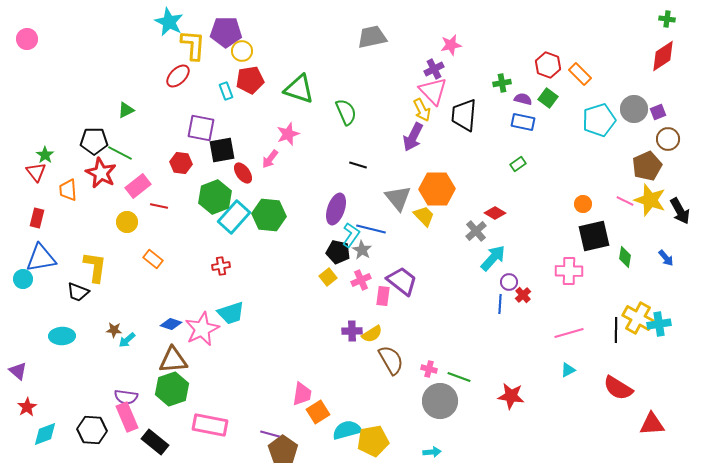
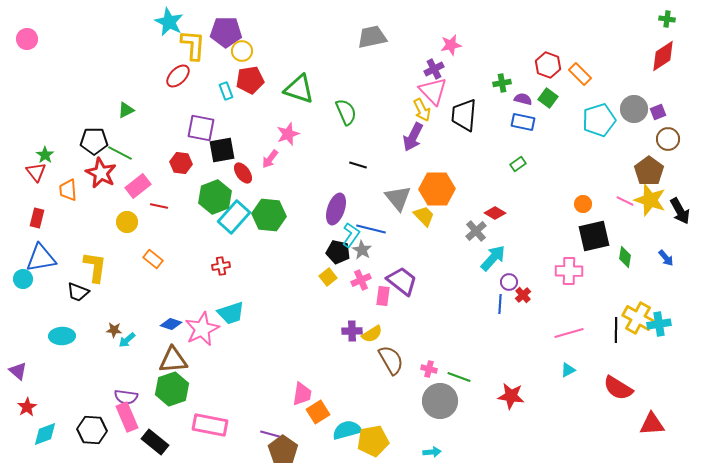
brown pentagon at (647, 166): moved 2 px right, 5 px down; rotated 12 degrees counterclockwise
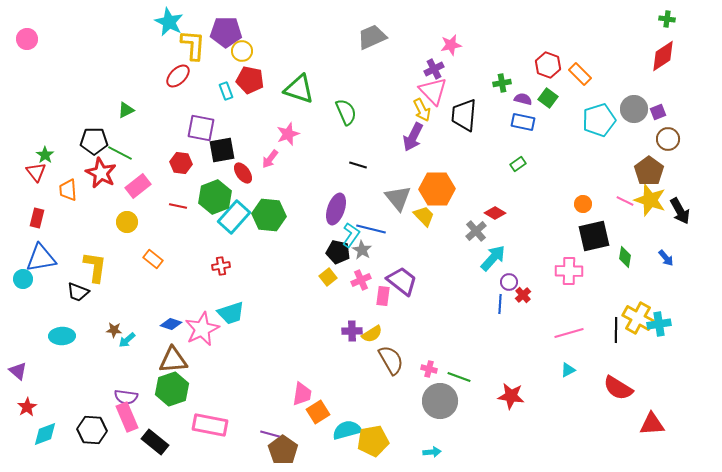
gray trapezoid at (372, 37): rotated 12 degrees counterclockwise
red pentagon at (250, 80): rotated 20 degrees clockwise
red line at (159, 206): moved 19 px right
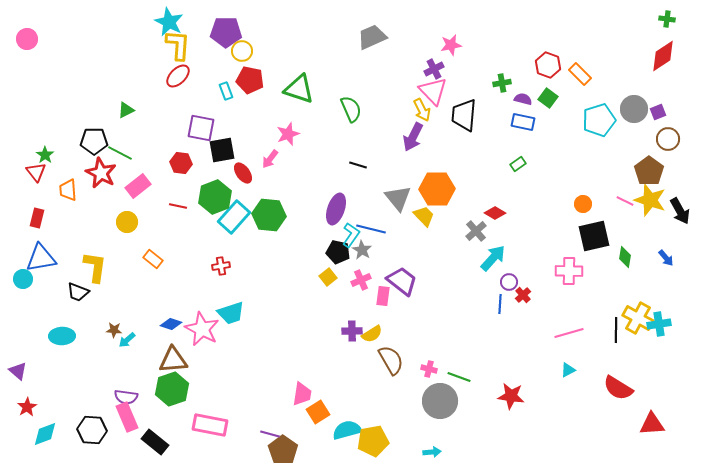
yellow L-shape at (193, 45): moved 15 px left
green semicircle at (346, 112): moved 5 px right, 3 px up
pink star at (202, 329): rotated 20 degrees counterclockwise
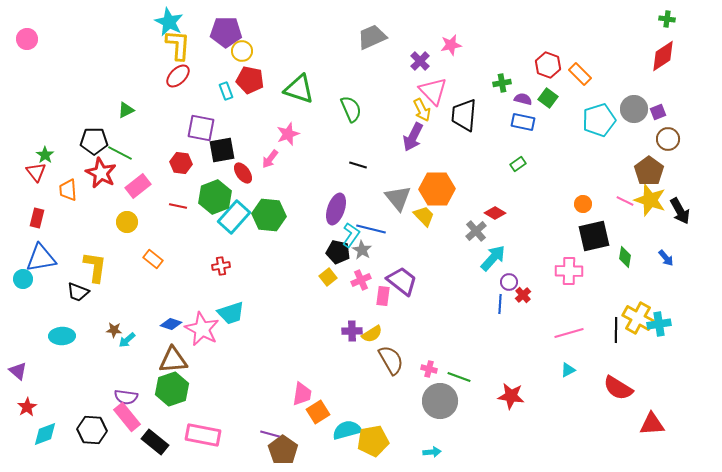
purple cross at (434, 69): moved 14 px left, 8 px up; rotated 18 degrees counterclockwise
pink rectangle at (127, 417): rotated 16 degrees counterclockwise
pink rectangle at (210, 425): moved 7 px left, 10 px down
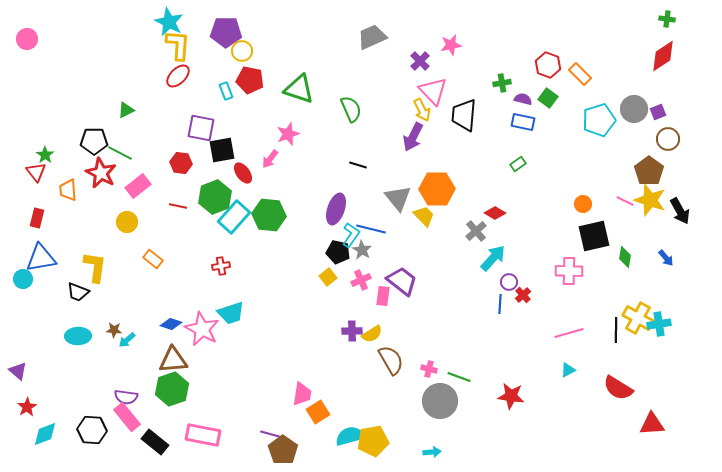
cyan ellipse at (62, 336): moved 16 px right
cyan semicircle at (347, 430): moved 3 px right, 6 px down
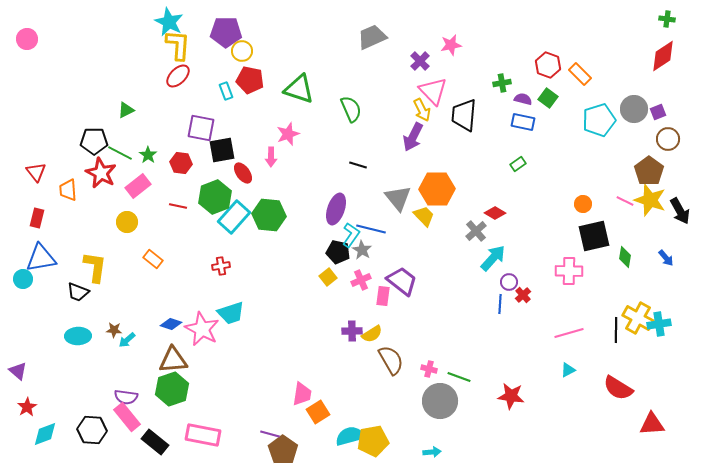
green star at (45, 155): moved 103 px right
pink arrow at (270, 159): moved 1 px right, 2 px up; rotated 36 degrees counterclockwise
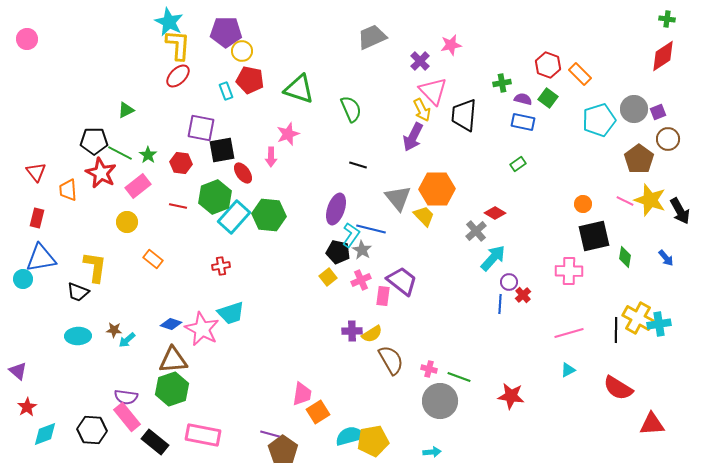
brown pentagon at (649, 171): moved 10 px left, 12 px up
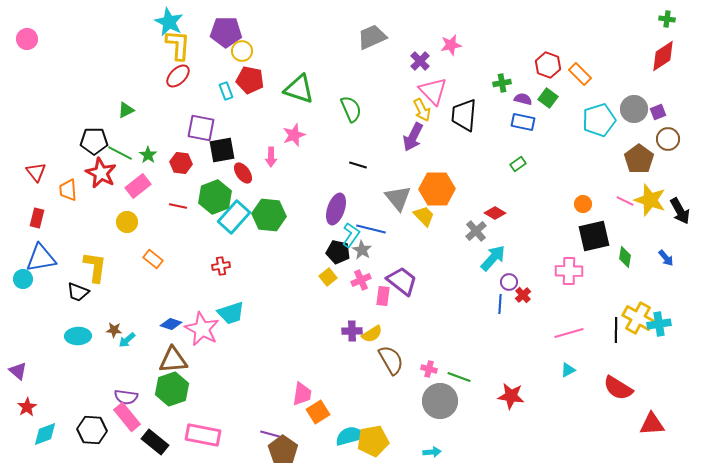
pink star at (288, 134): moved 6 px right, 1 px down
